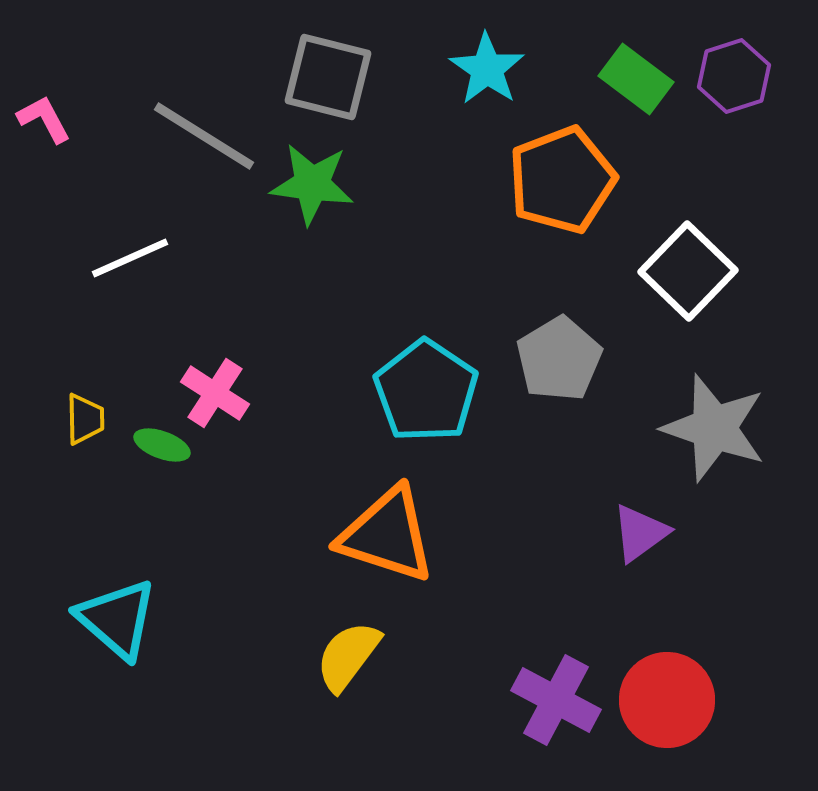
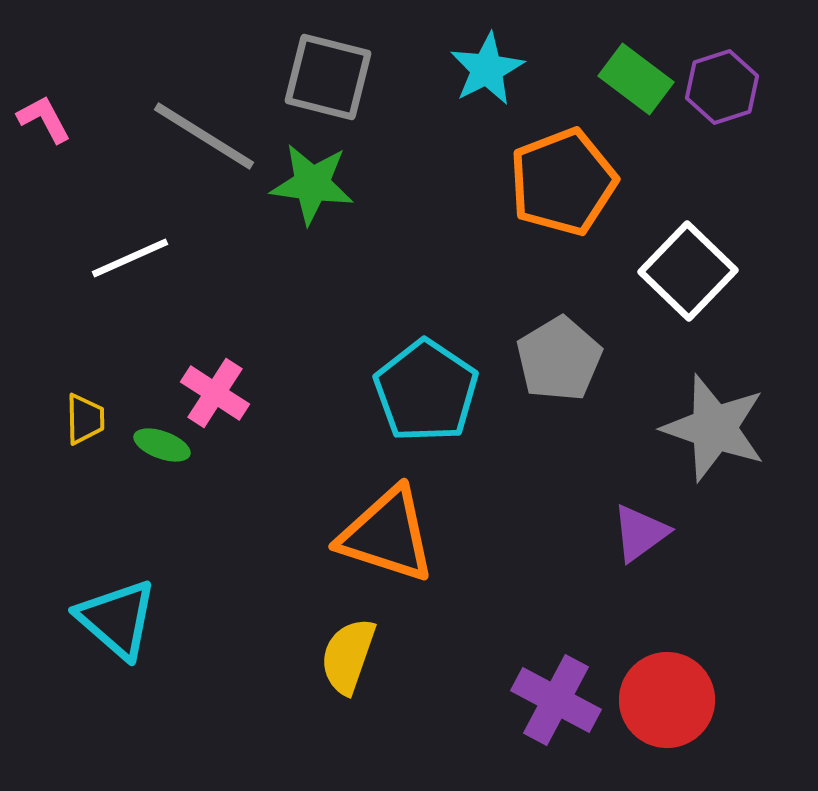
cyan star: rotated 10 degrees clockwise
purple hexagon: moved 12 px left, 11 px down
orange pentagon: moved 1 px right, 2 px down
yellow semicircle: rotated 18 degrees counterclockwise
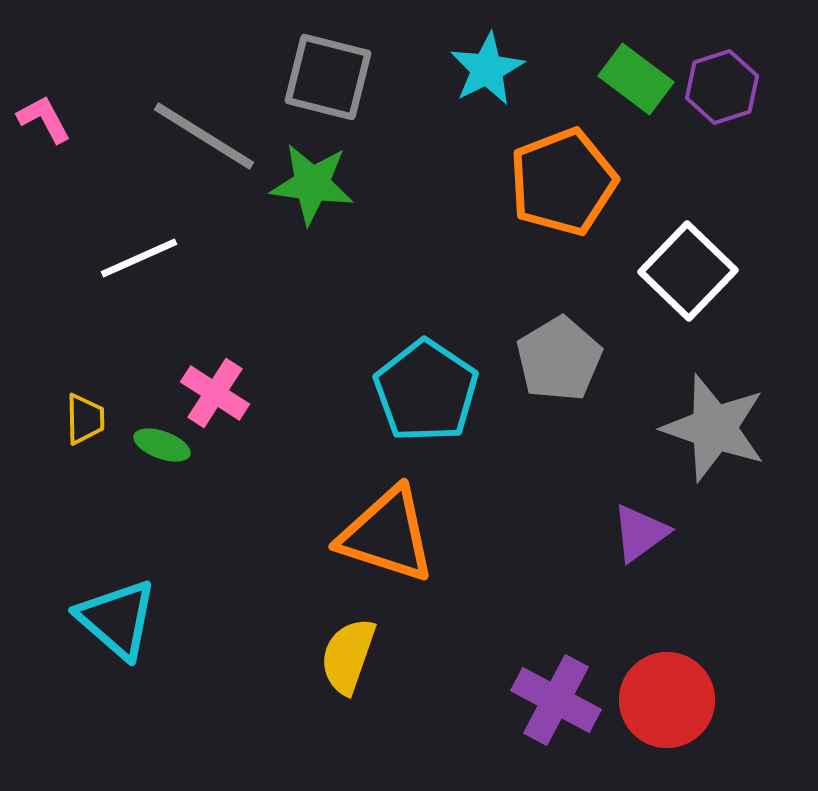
white line: moved 9 px right
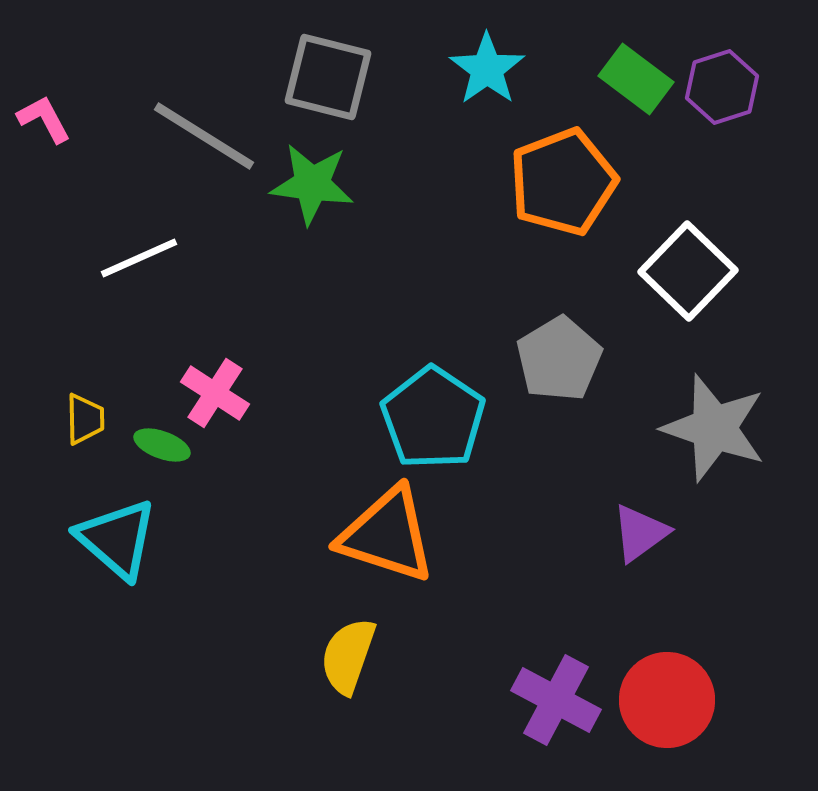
cyan star: rotated 8 degrees counterclockwise
cyan pentagon: moved 7 px right, 27 px down
cyan triangle: moved 80 px up
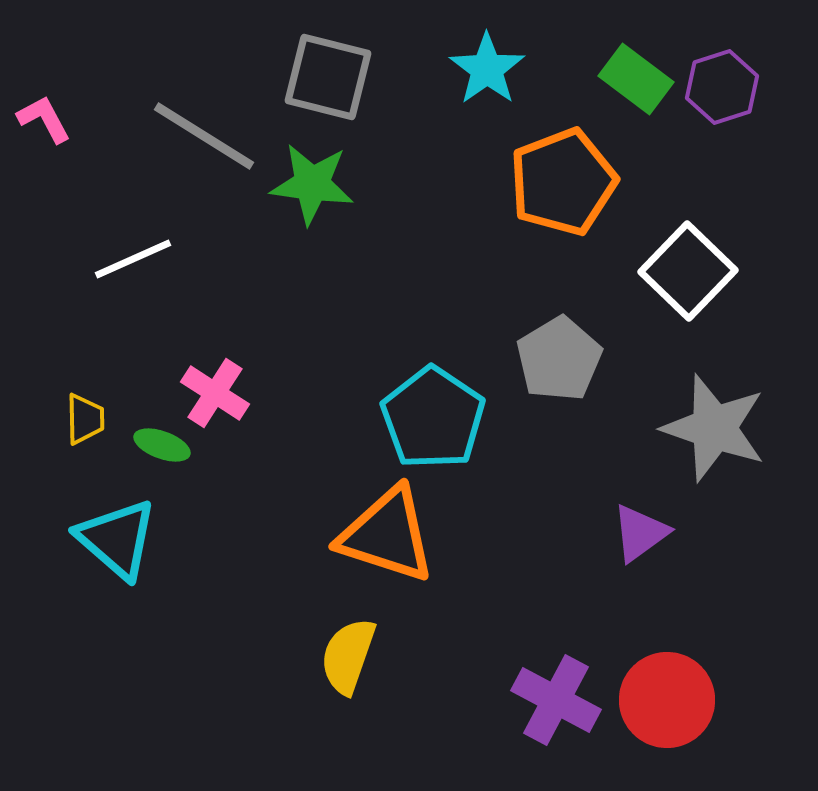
white line: moved 6 px left, 1 px down
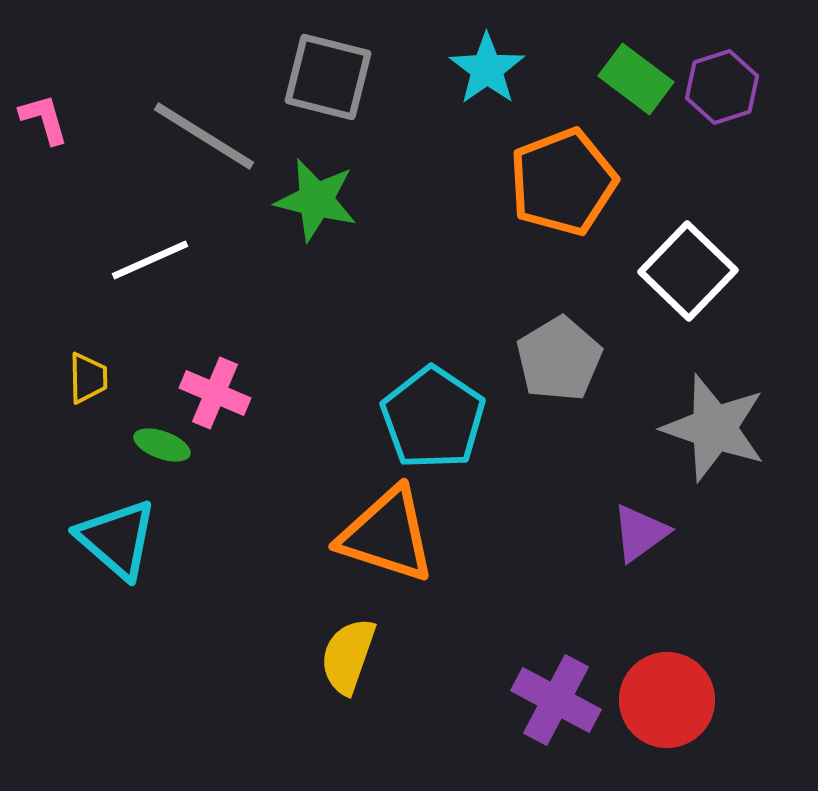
pink L-shape: rotated 12 degrees clockwise
green star: moved 4 px right, 16 px down; rotated 6 degrees clockwise
white line: moved 17 px right, 1 px down
pink cross: rotated 10 degrees counterclockwise
yellow trapezoid: moved 3 px right, 41 px up
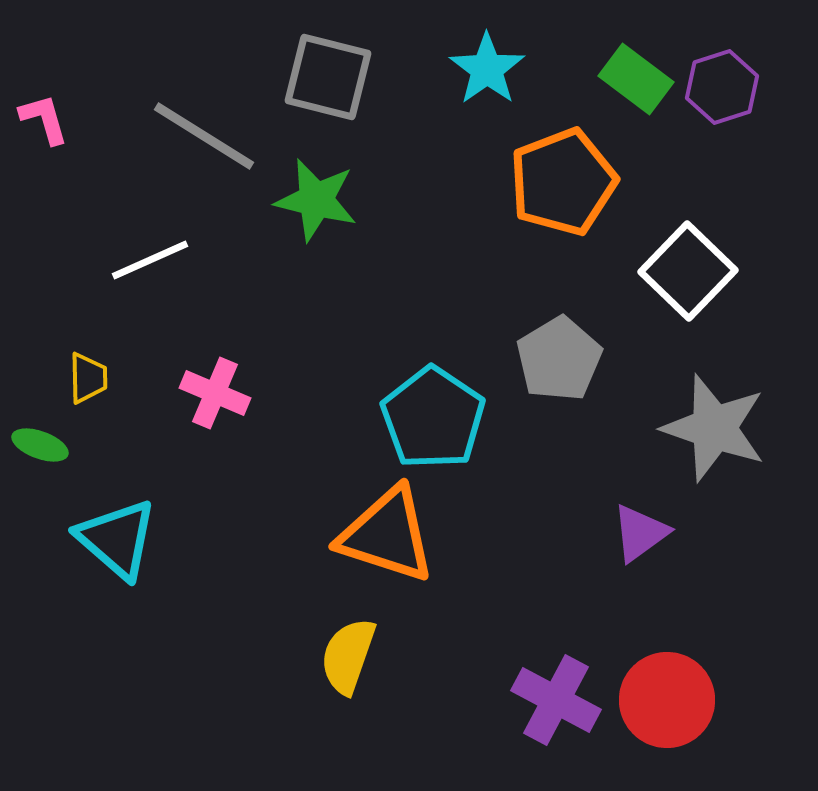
green ellipse: moved 122 px left
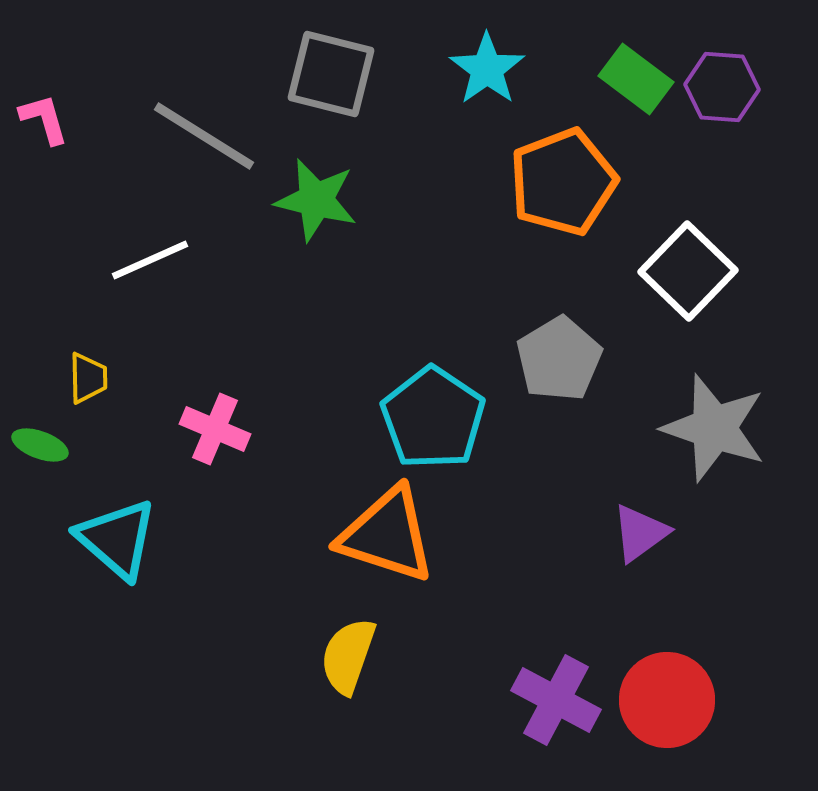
gray square: moved 3 px right, 3 px up
purple hexagon: rotated 22 degrees clockwise
pink cross: moved 36 px down
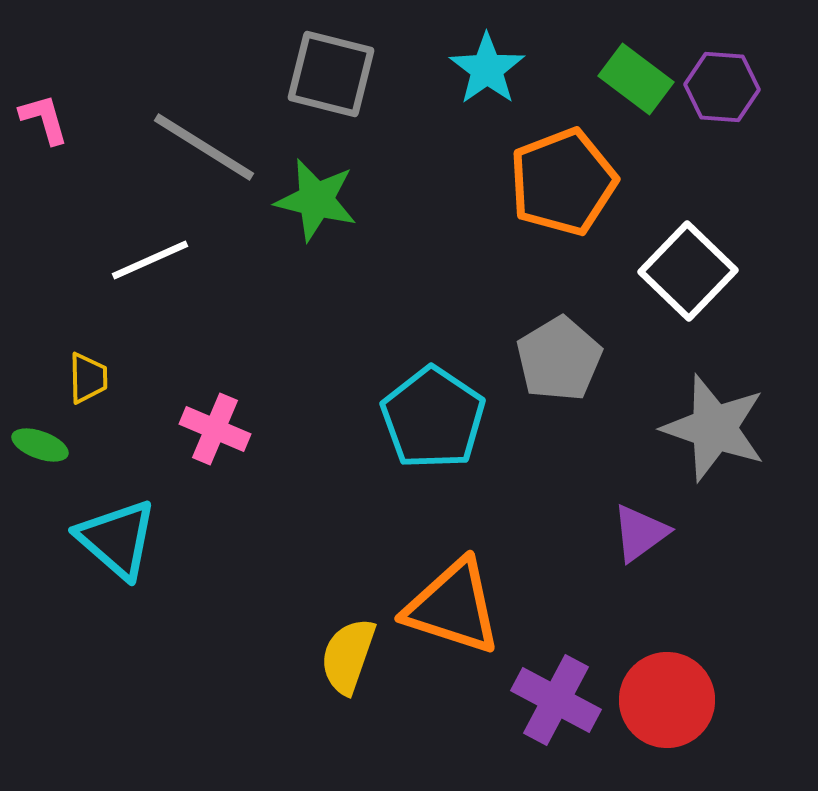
gray line: moved 11 px down
orange triangle: moved 66 px right, 72 px down
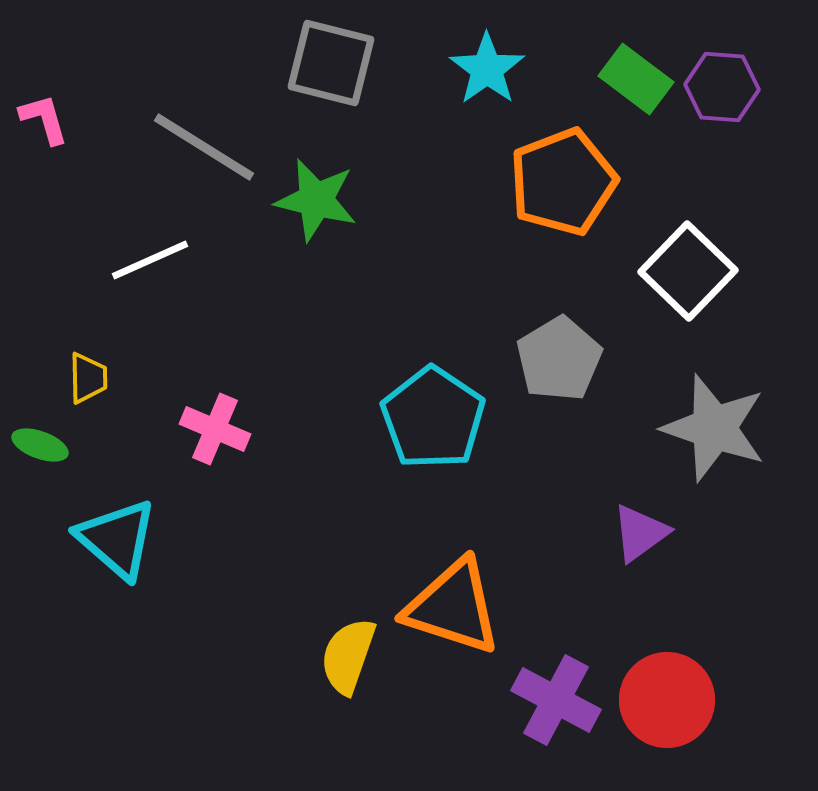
gray square: moved 11 px up
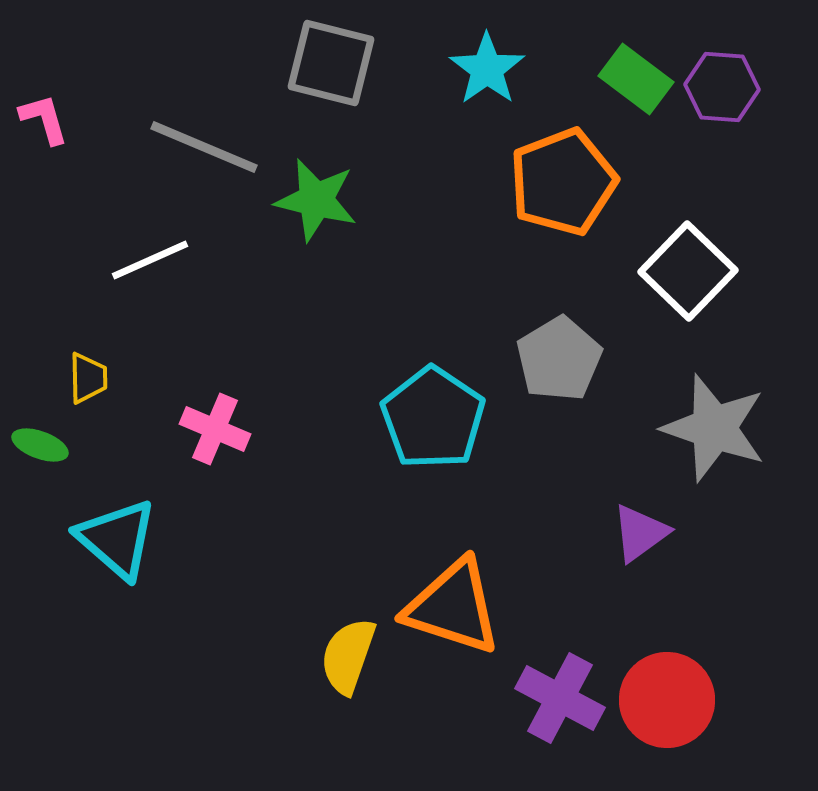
gray line: rotated 9 degrees counterclockwise
purple cross: moved 4 px right, 2 px up
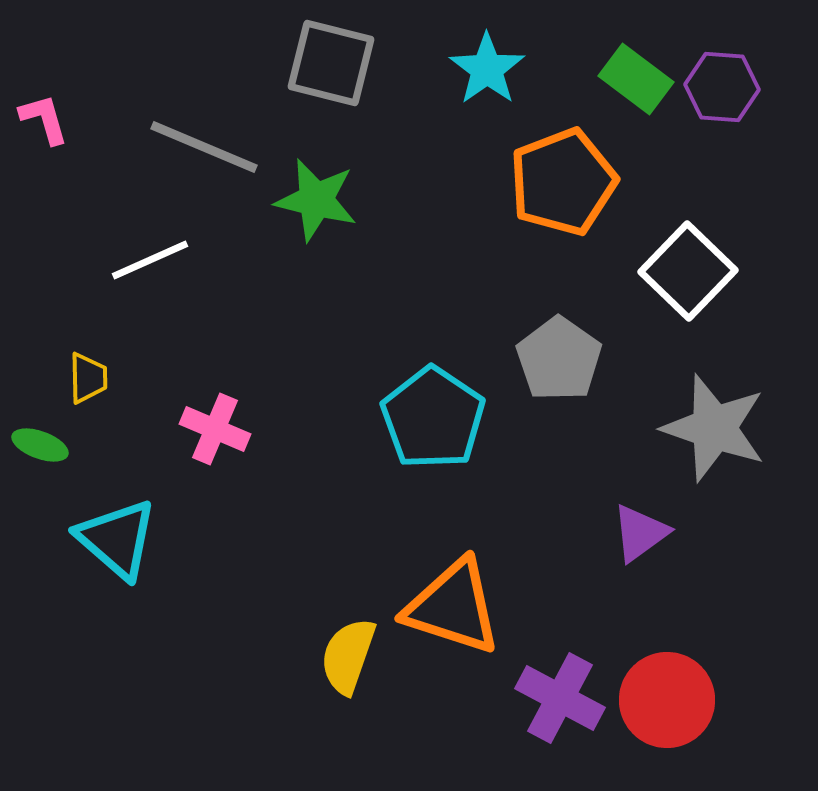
gray pentagon: rotated 6 degrees counterclockwise
